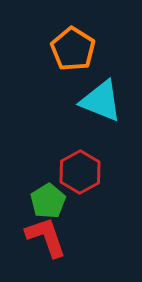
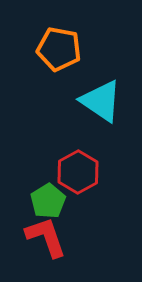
orange pentagon: moved 14 px left; rotated 21 degrees counterclockwise
cyan triangle: rotated 12 degrees clockwise
red hexagon: moved 2 px left
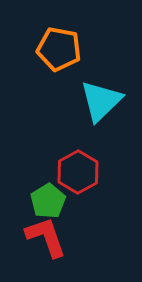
cyan triangle: rotated 42 degrees clockwise
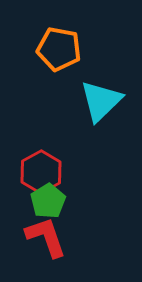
red hexagon: moved 37 px left
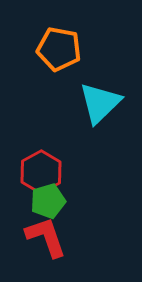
cyan triangle: moved 1 px left, 2 px down
green pentagon: rotated 16 degrees clockwise
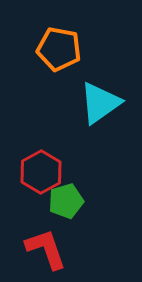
cyan triangle: rotated 9 degrees clockwise
green pentagon: moved 18 px right
red L-shape: moved 12 px down
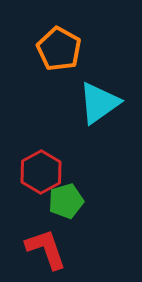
orange pentagon: rotated 18 degrees clockwise
cyan triangle: moved 1 px left
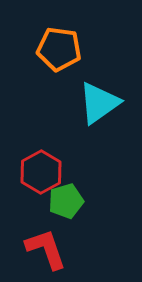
orange pentagon: rotated 21 degrees counterclockwise
